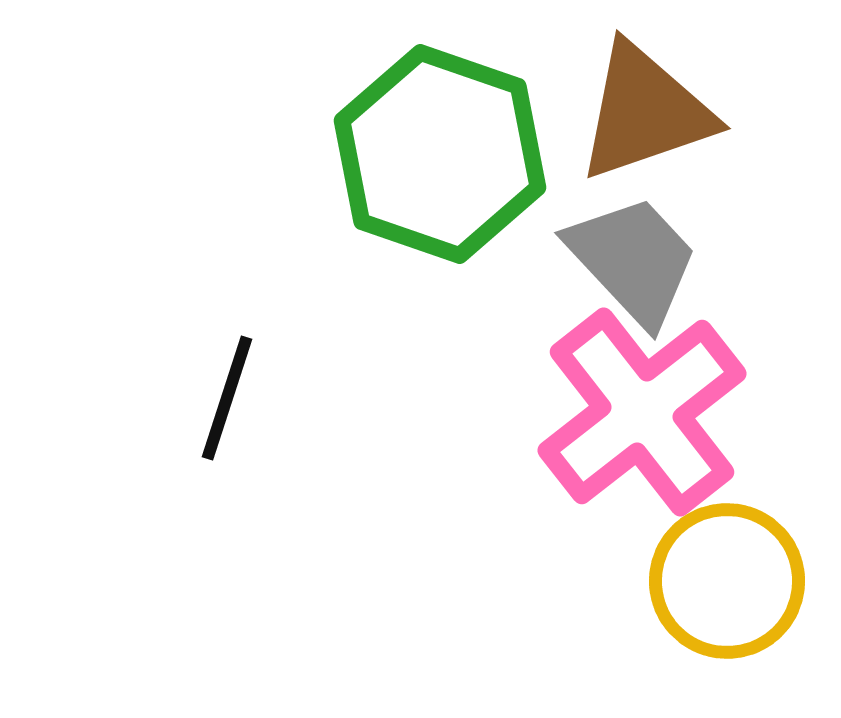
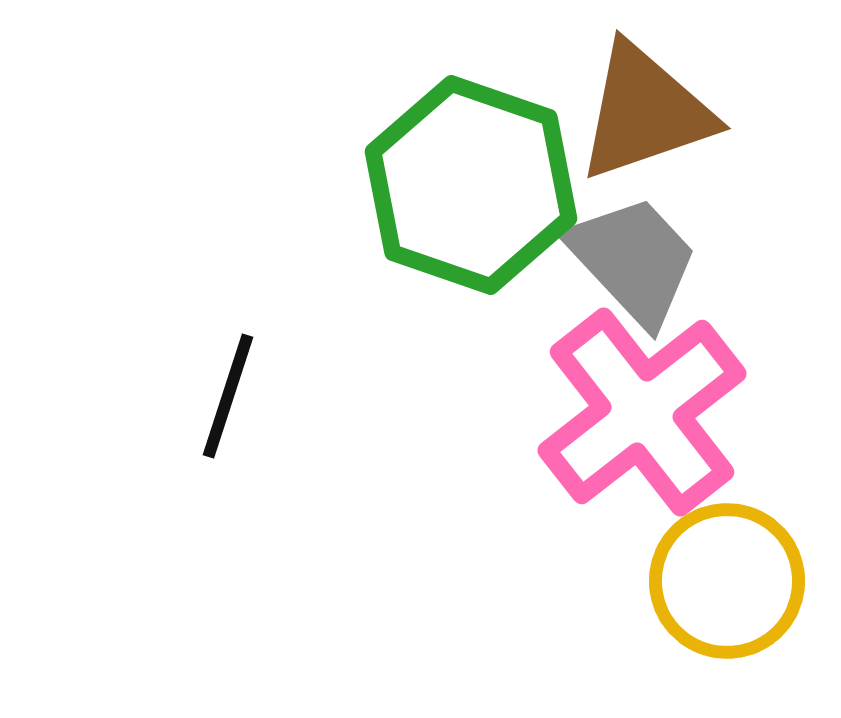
green hexagon: moved 31 px right, 31 px down
black line: moved 1 px right, 2 px up
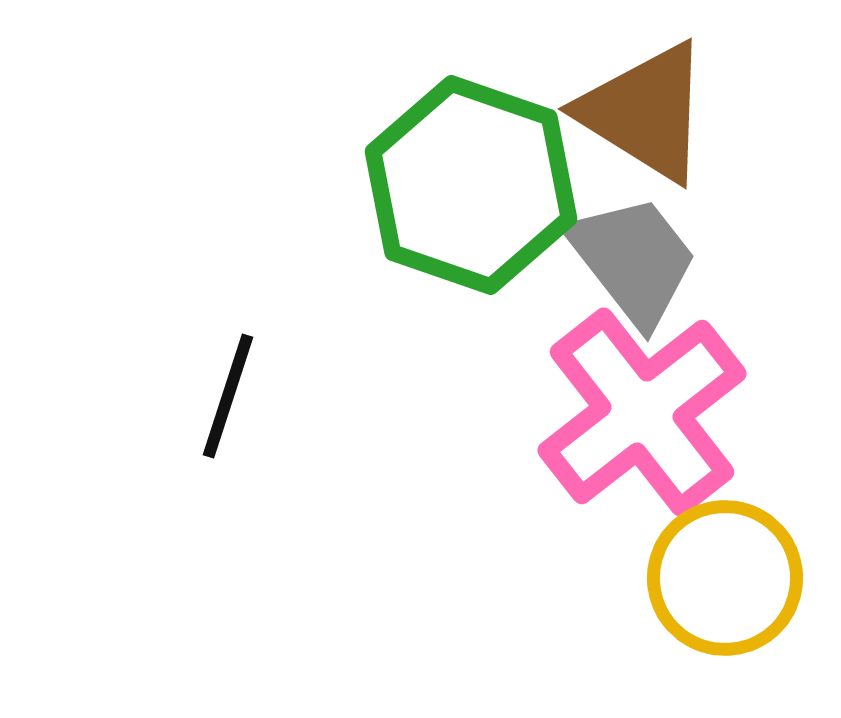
brown triangle: rotated 51 degrees clockwise
gray trapezoid: rotated 5 degrees clockwise
yellow circle: moved 2 px left, 3 px up
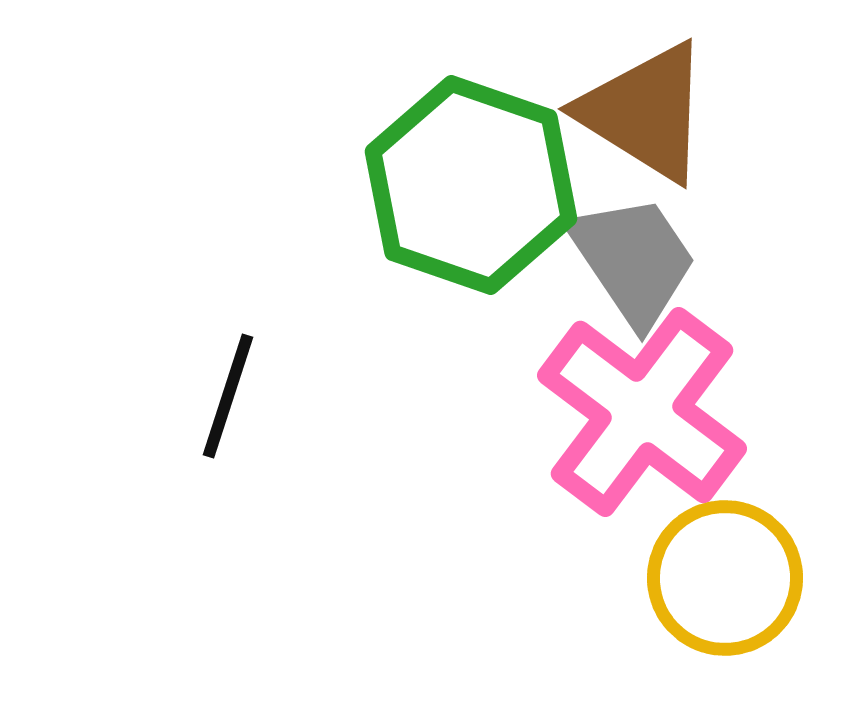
gray trapezoid: rotated 4 degrees clockwise
pink cross: rotated 15 degrees counterclockwise
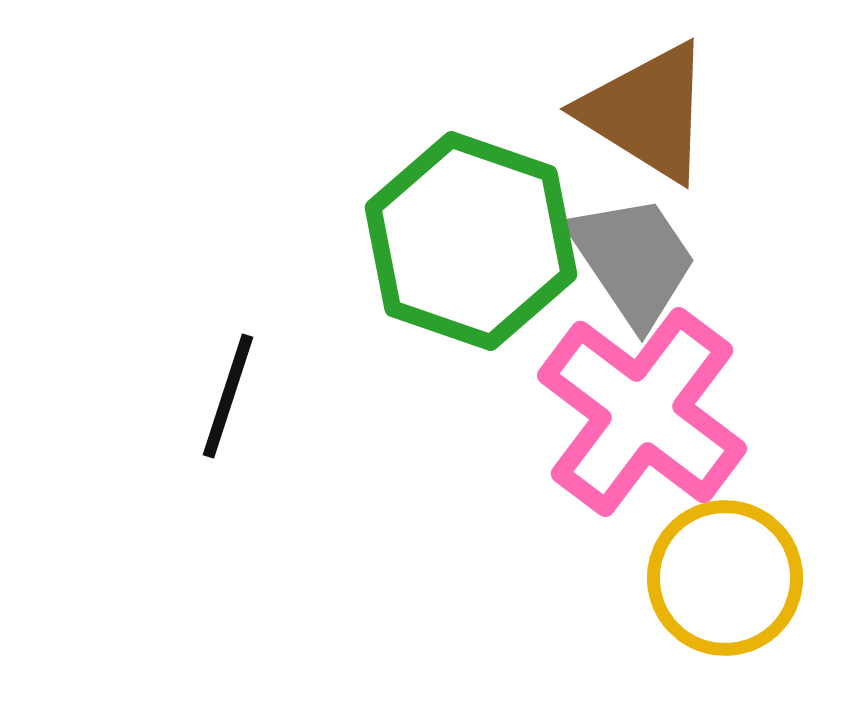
brown triangle: moved 2 px right
green hexagon: moved 56 px down
